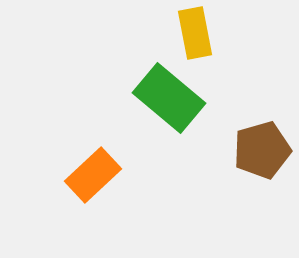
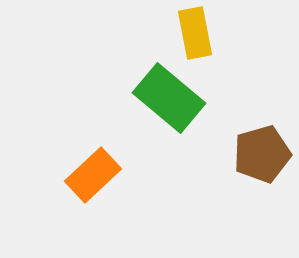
brown pentagon: moved 4 px down
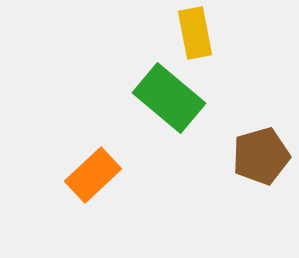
brown pentagon: moved 1 px left, 2 px down
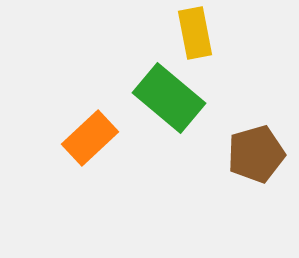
brown pentagon: moved 5 px left, 2 px up
orange rectangle: moved 3 px left, 37 px up
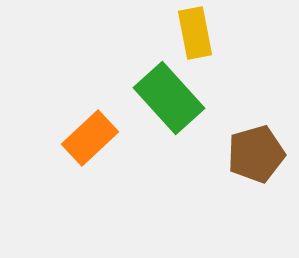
green rectangle: rotated 8 degrees clockwise
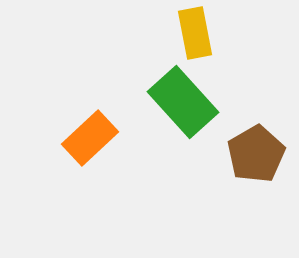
green rectangle: moved 14 px right, 4 px down
brown pentagon: rotated 14 degrees counterclockwise
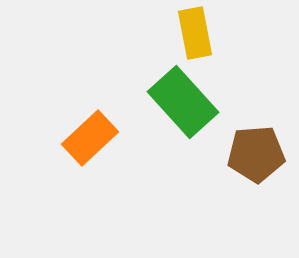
brown pentagon: rotated 26 degrees clockwise
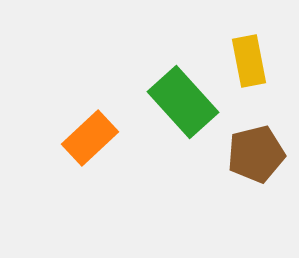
yellow rectangle: moved 54 px right, 28 px down
brown pentagon: rotated 10 degrees counterclockwise
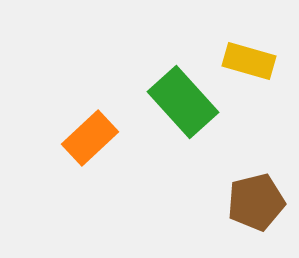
yellow rectangle: rotated 63 degrees counterclockwise
brown pentagon: moved 48 px down
